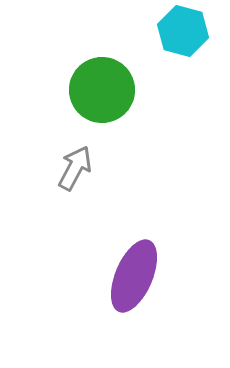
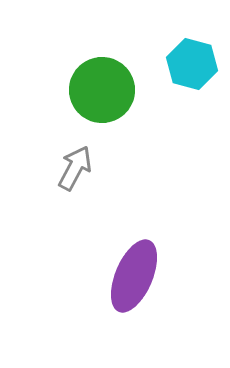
cyan hexagon: moved 9 px right, 33 px down
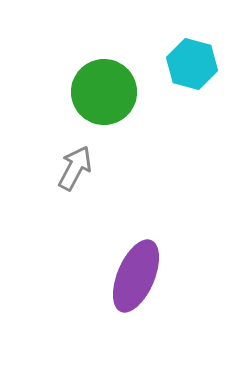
green circle: moved 2 px right, 2 px down
purple ellipse: moved 2 px right
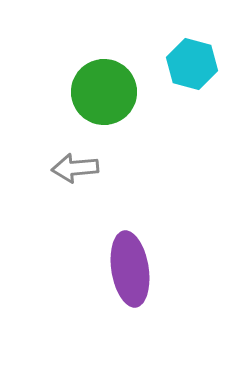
gray arrow: rotated 123 degrees counterclockwise
purple ellipse: moved 6 px left, 7 px up; rotated 32 degrees counterclockwise
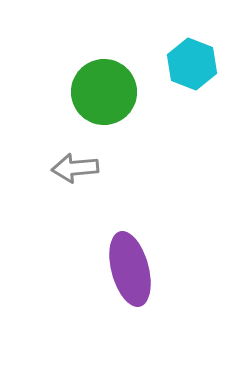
cyan hexagon: rotated 6 degrees clockwise
purple ellipse: rotated 6 degrees counterclockwise
